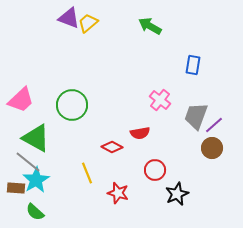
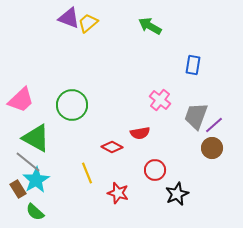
brown rectangle: moved 2 px right, 1 px down; rotated 54 degrees clockwise
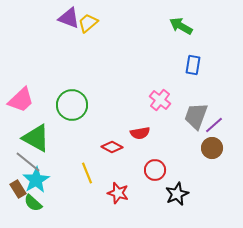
green arrow: moved 31 px right
green semicircle: moved 2 px left, 9 px up
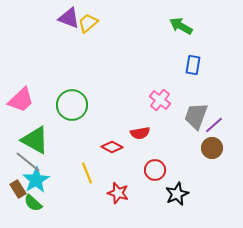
green triangle: moved 1 px left, 2 px down
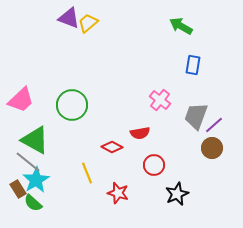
red circle: moved 1 px left, 5 px up
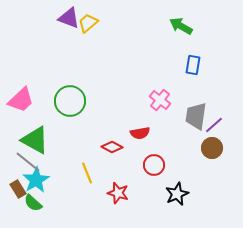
green circle: moved 2 px left, 4 px up
gray trapezoid: rotated 12 degrees counterclockwise
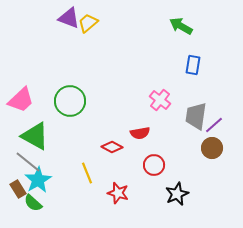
green triangle: moved 4 px up
cyan star: moved 2 px right
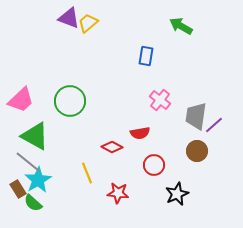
blue rectangle: moved 47 px left, 9 px up
brown circle: moved 15 px left, 3 px down
red star: rotated 10 degrees counterclockwise
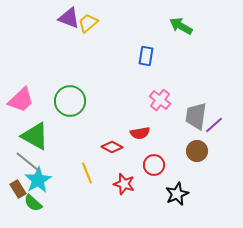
red star: moved 6 px right, 9 px up; rotated 10 degrees clockwise
